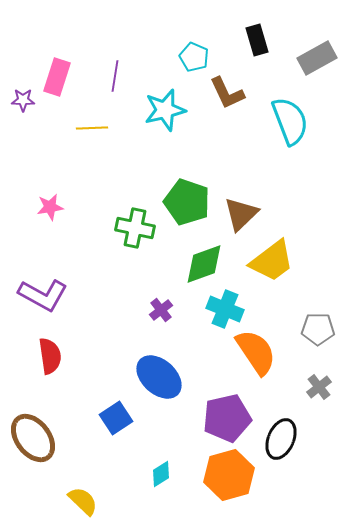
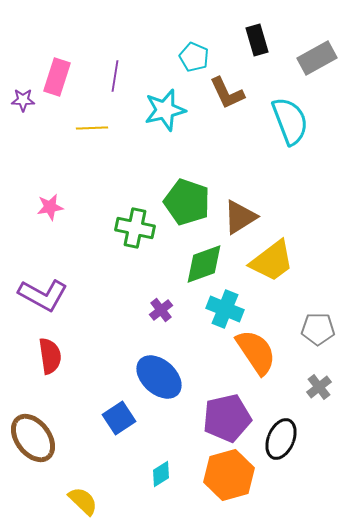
brown triangle: moved 1 px left, 3 px down; rotated 12 degrees clockwise
blue square: moved 3 px right
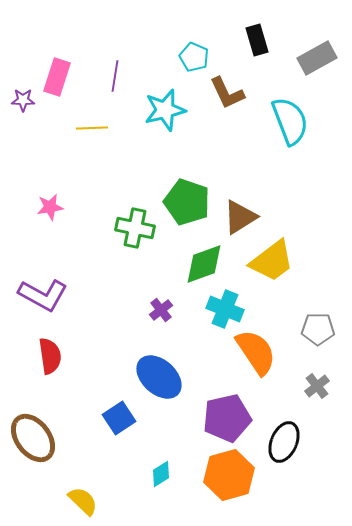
gray cross: moved 2 px left, 1 px up
black ellipse: moved 3 px right, 3 px down
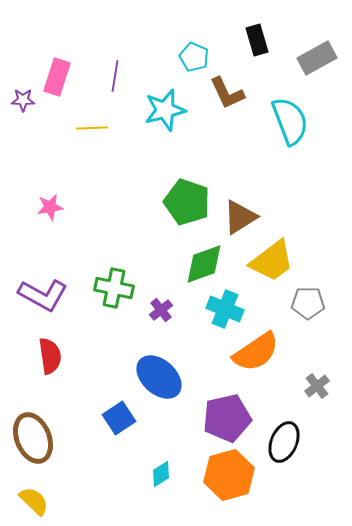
green cross: moved 21 px left, 60 px down
gray pentagon: moved 10 px left, 26 px up
orange semicircle: rotated 90 degrees clockwise
brown ellipse: rotated 15 degrees clockwise
yellow semicircle: moved 49 px left
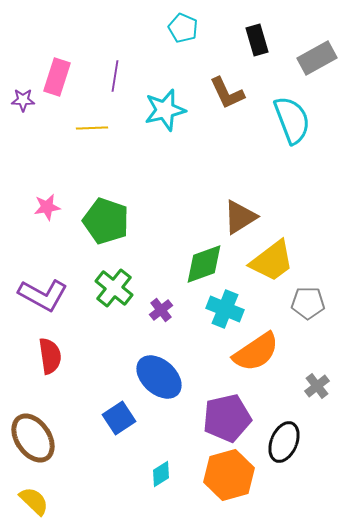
cyan pentagon: moved 11 px left, 29 px up
cyan semicircle: moved 2 px right, 1 px up
green pentagon: moved 81 px left, 19 px down
pink star: moved 3 px left
green cross: rotated 27 degrees clockwise
brown ellipse: rotated 12 degrees counterclockwise
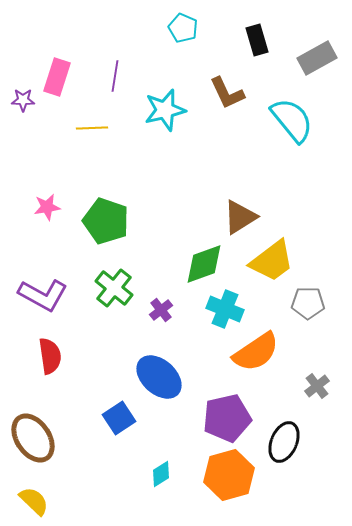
cyan semicircle: rotated 18 degrees counterclockwise
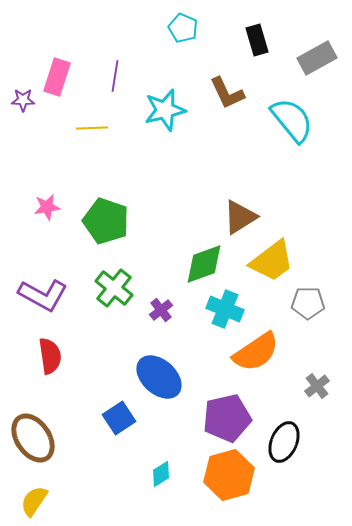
yellow semicircle: rotated 100 degrees counterclockwise
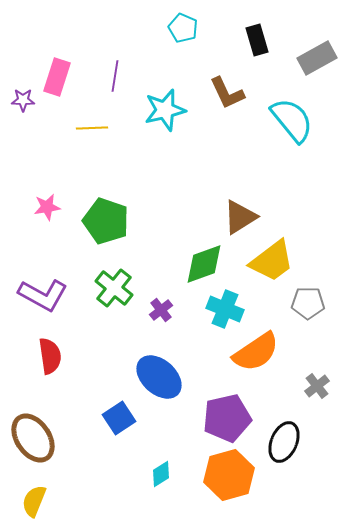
yellow semicircle: rotated 12 degrees counterclockwise
